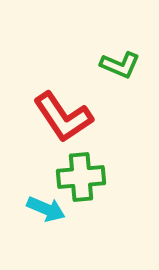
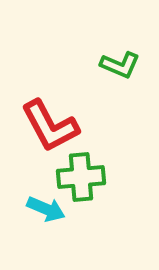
red L-shape: moved 13 px left, 9 px down; rotated 6 degrees clockwise
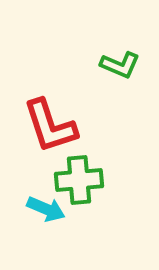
red L-shape: rotated 10 degrees clockwise
green cross: moved 2 px left, 3 px down
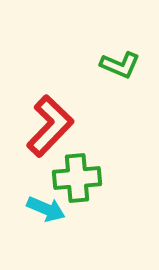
red L-shape: rotated 118 degrees counterclockwise
green cross: moved 2 px left, 2 px up
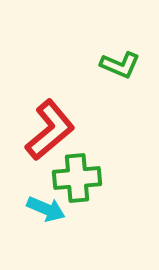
red L-shape: moved 4 px down; rotated 6 degrees clockwise
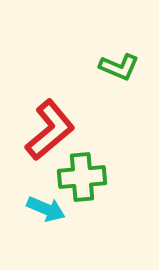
green L-shape: moved 1 px left, 2 px down
green cross: moved 5 px right, 1 px up
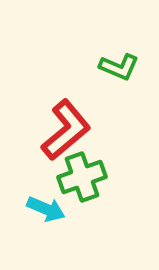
red L-shape: moved 16 px right
green cross: rotated 15 degrees counterclockwise
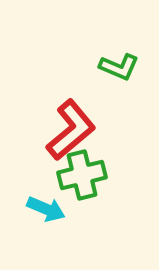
red L-shape: moved 5 px right
green cross: moved 2 px up; rotated 6 degrees clockwise
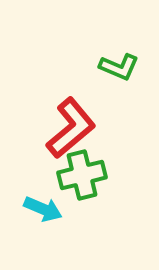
red L-shape: moved 2 px up
cyan arrow: moved 3 px left
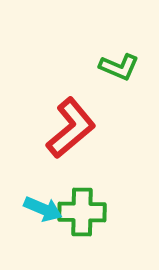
green cross: moved 37 px down; rotated 15 degrees clockwise
